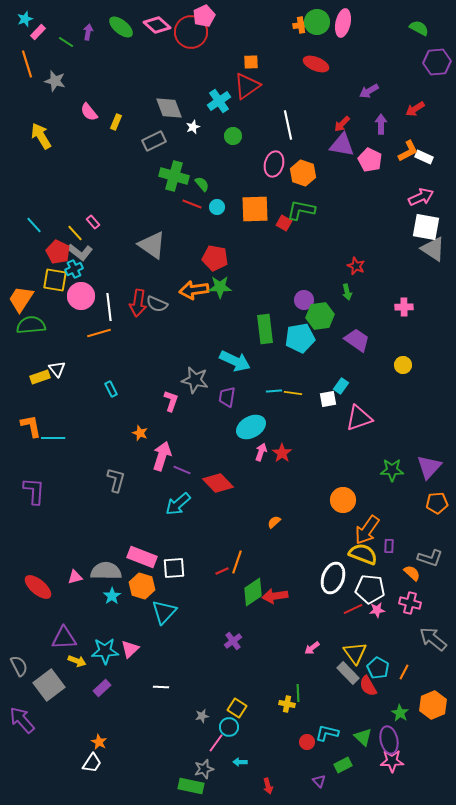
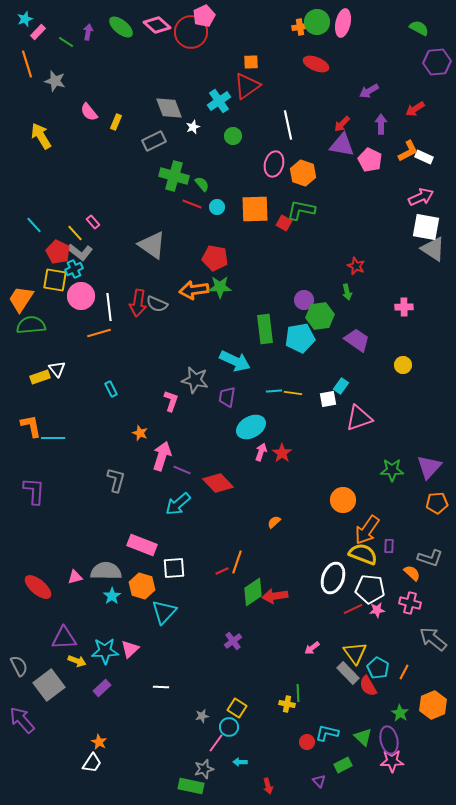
orange cross at (301, 25): moved 1 px left, 2 px down
pink rectangle at (142, 557): moved 12 px up
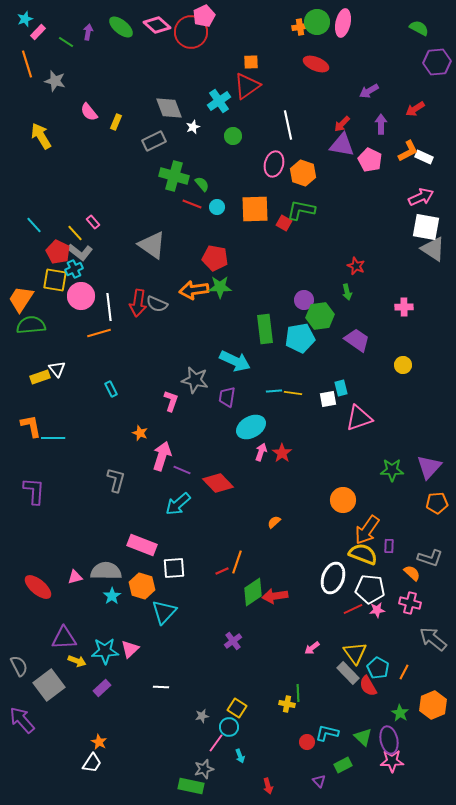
cyan rectangle at (341, 386): moved 2 px down; rotated 49 degrees counterclockwise
cyan arrow at (240, 762): moved 6 px up; rotated 112 degrees counterclockwise
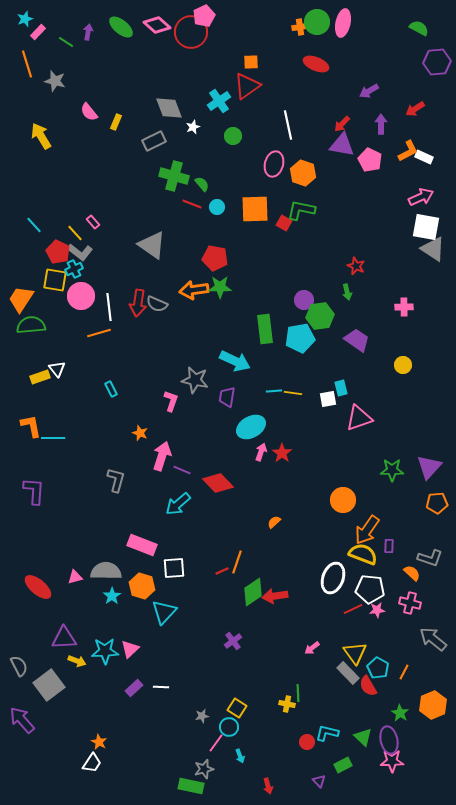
purple rectangle at (102, 688): moved 32 px right
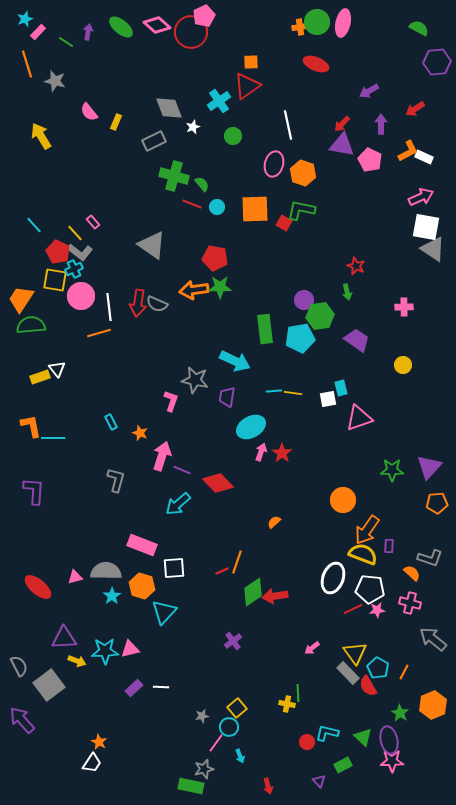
cyan rectangle at (111, 389): moved 33 px down
pink triangle at (130, 649): rotated 30 degrees clockwise
yellow square at (237, 708): rotated 18 degrees clockwise
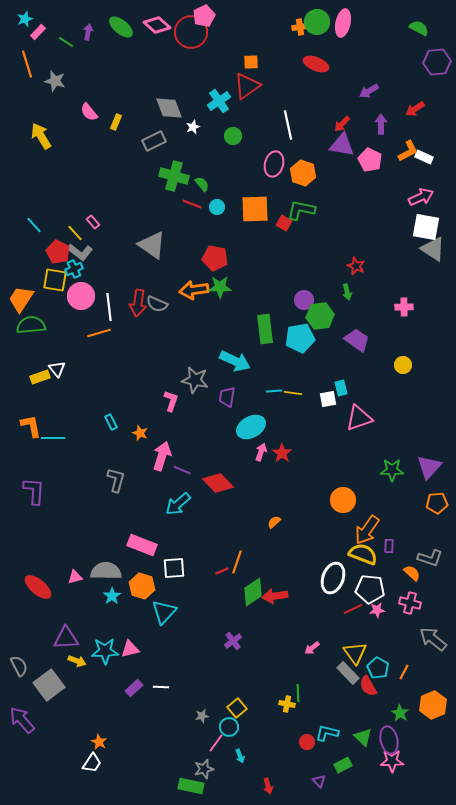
purple triangle at (64, 638): moved 2 px right
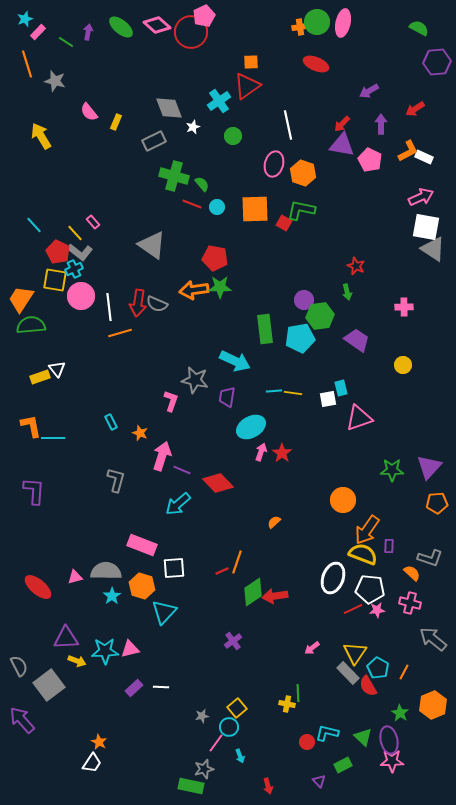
orange line at (99, 333): moved 21 px right
yellow triangle at (355, 653): rotated 10 degrees clockwise
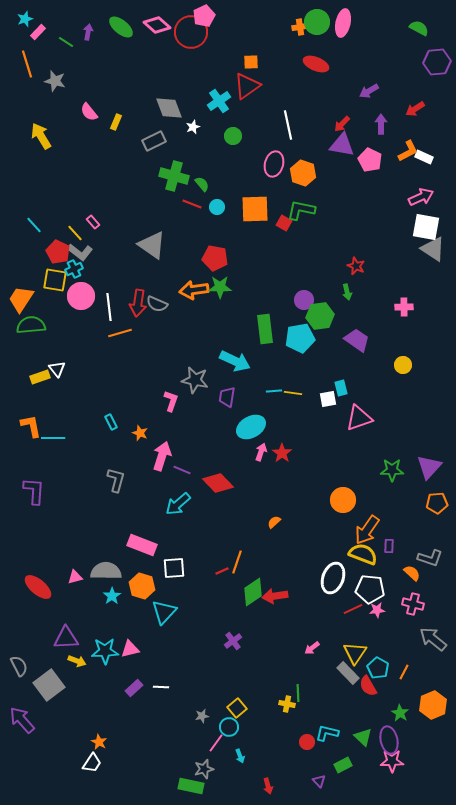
pink cross at (410, 603): moved 3 px right, 1 px down
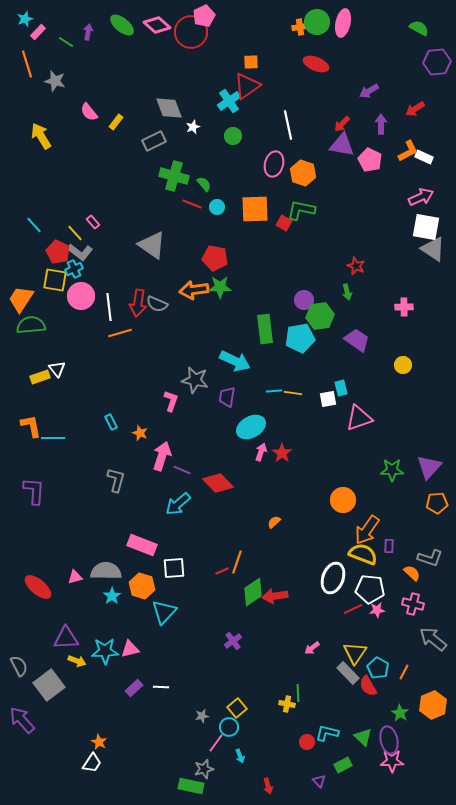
green ellipse at (121, 27): moved 1 px right, 2 px up
cyan cross at (219, 101): moved 10 px right
yellow rectangle at (116, 122): rotated 14 degrees clockwise
green semicircle at (202, 184): moved 2 px right
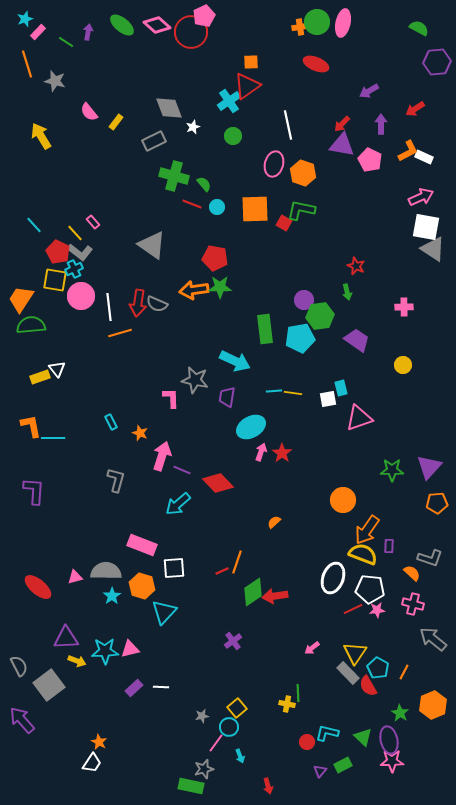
pink L-shape at (171, 401): moved 3 px up; rotated 20 degrees counterclockwise
purple triangle at (319, 781): moved 1 px right, 10 px up; rotated 24 degrees clockwise
